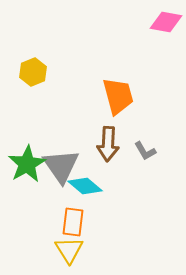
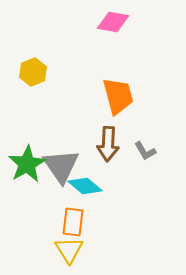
pink diamond: moved 53 px left
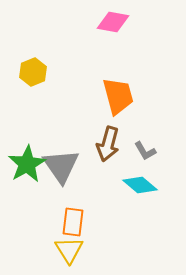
brown arrow: rotated 12 degrees clockwise
cyan diamond: moved 55 px right, 1 px up
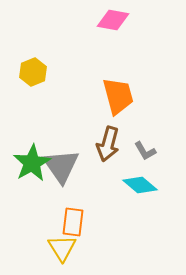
pink diamond: moved 2 px up
green star: moved 5 px right, 1 px up
yellow triangle: moved 7 px left, 2 px up
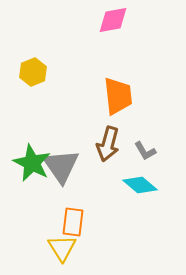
pink diamond: rotated 20 degrees counterclockwise
orange trapezoid: rotated 9 degrees clockwise
green star: rotated 15 degrees counterclockwise
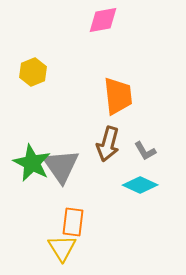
pink diamond: moved 10 px left
cyan diamond: rotated 16 degrees counterclockwise
